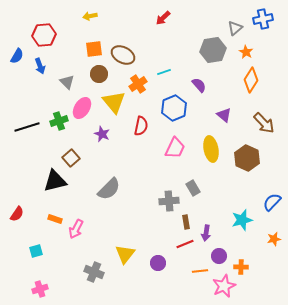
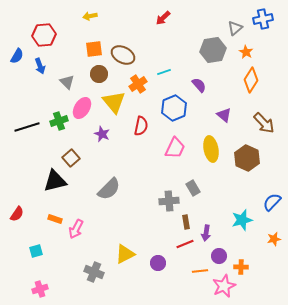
yellow triangle at (125, 254): rotated 25 degrees clockwise
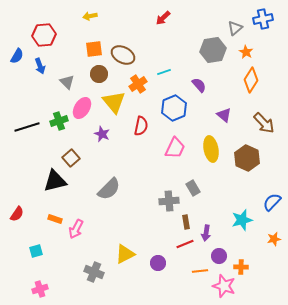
pink star at (224, 286): rotated 30 degrees counterclockwise
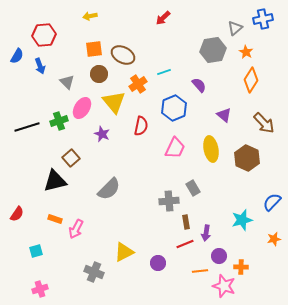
yellow triangle at (125, 254): moved 1 px left, 2 px up
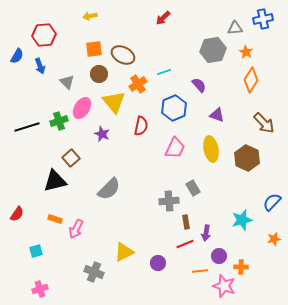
gray triangle at (235, 28): rotated 35 degrees clockwise
purple triangle at (224, 115): moved 7 px left; rotated 21 degrees counterclockwise
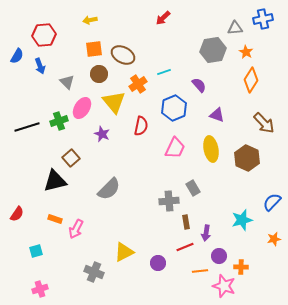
yellow arrow at (90, 16): moved 4 px down
red line at (185, 244): moved 3 px down
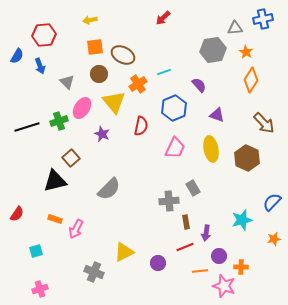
orange square at (94, 49): moved 1 px right, 2 px up
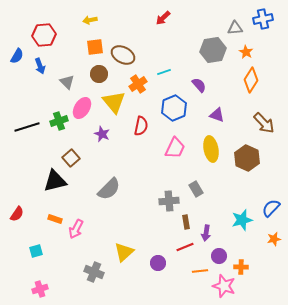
gray rectangle at (193, 188): moved 3 px right, 1 px down
blue semicircle at (272, 202): moved 1 px left, 6 px down
yellow triangle at (124, 252): rotated 15 degrees counterclockwise
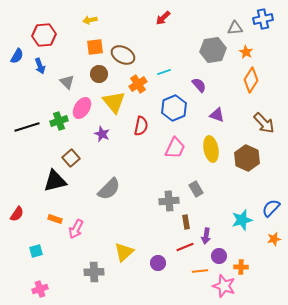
purple arrow at (206, 233): moved 3 px down
gray cross at (94, 272): rotated 24 degrees counterclockwise
